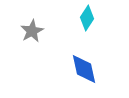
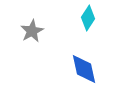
cyan diamond: moved 1 px right
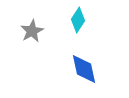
cyan diamond: moved 10 px left, 2 px down
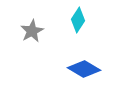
blue diamond: rotated 48 degrees counterclockwise
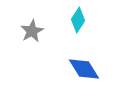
blue diamond: rotated 28 degrees clockwise
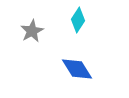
blue diamond: moved 7 px left
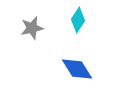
gray star: moved 3 px up; rotated 15 degrees clockwise
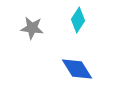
gray star: rotated 20 degrees clockwise
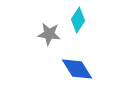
gray star: moved 17 px right, 6 px down
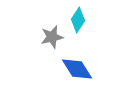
gray star: moved 3 px right, 3 px down; rotated 20 degrees counterclockwise
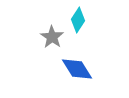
gray star: rotated 25 degrees counterclockwise
